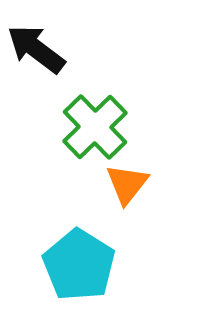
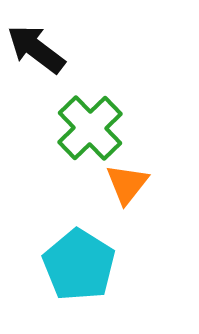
green cross: moved 5 px left, 1 px down
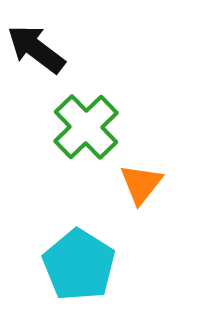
green cross: moved 4 px left, 1 px up
orange triangle: moved 14 px right
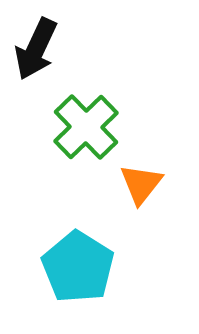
black arrow: rotated 102 degrees counterclockwise
cyan pentagon: moved 1 px left, 2 px down
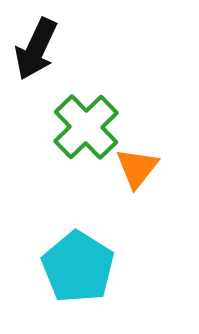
orange triangle: moved 4 px left, 16 px up
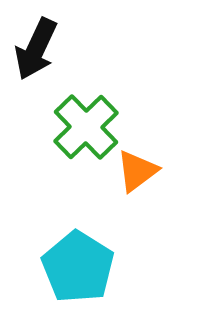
orange triangle: moved 3 px down; rotated 15 degrees clockwise
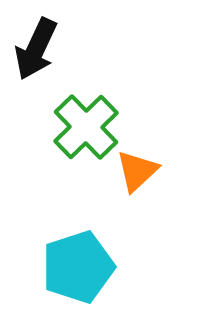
orange triangle: rotated 6 degrees counterclockwise
cyan pentagon: rotated 22 degrees clockwise
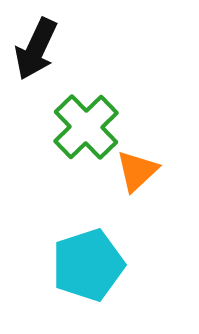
cyan pentagon: moved 10 px right, 2 px up
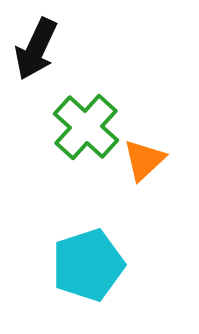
green cross: rotated 4 degrees counterclockwise
orange triangle: moved 7 px right, 11 px up
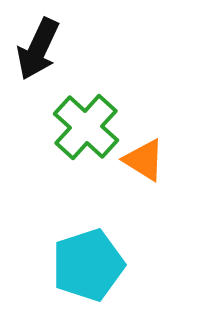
black arrow: moved 2 px right
orange triangle: rotated 45 degrees counterclockwise
